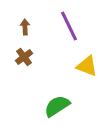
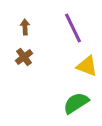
purple line: moved 4 px right, 2 px down
green semicircle: moved 19 px right, 3 px up
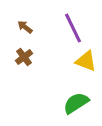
brown arrow: rotated 49 degrees counterclockwise
yellow triangle: moved 1 px left, 5 px up
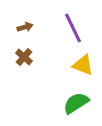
brown arrow: rotated 126 degrees clockwise
brown cross: rotated 12 degrees counterclockwise
yellow triangle: moved 3 px left, 4 px down
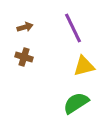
brown cross: rotated 24 degrees counterclockwise
yellow triangle: moved 1 px right, 1 px down; rotated 35 degrees counterclockwise
